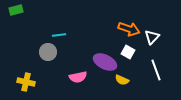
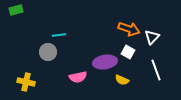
purple ellipse: rotated 35 degrees counterclockwise
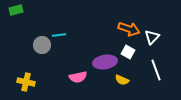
gray circle: moved 6 px left, 7 px up
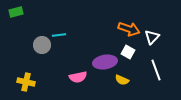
green rectangle: moved 2 px down
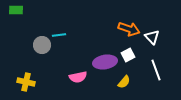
green rectangle: moved 2 px up; rotated 16 degrees clockwise
white triangle: rotated 28 degrees counterclockwise
white square: moved 3 px down; rotated 32 degrees clockwise
yellow semicircle: moved 2 px right, 2 px down; rotated 72 degrees counterclockwise
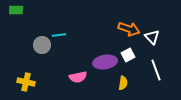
yellow semicircle: moved 1 px left, 1 px down; rotated 32 degrees counterclockwise
